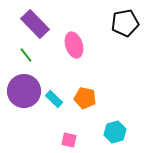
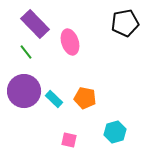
pink ellipse: moved 4 px left, 3 px up
green line: moved 3 px up
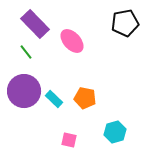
pink ellipse: moved 2 px right, 1 px up; rotated 25 degrees counterclockwise
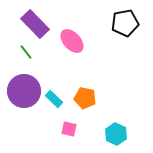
cyan hexagon: moved 1 px right, 2 px down; rotated 20 degrees counterclockwise
pink square: moved 11 px up
